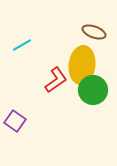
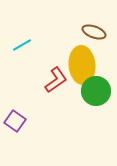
yellow ellipse: rotated 12 degrees counterclockwise
green circle: moved 3 px right, 1 px down
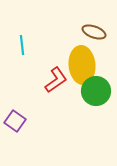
cyan line: rotated 66 degrees counterclockwise
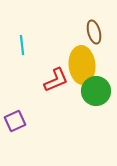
brown ellipse: rotated 55 degrees clockwise
red L-shape: rotated 12 degrees clockwise
purple square: rotated 30 degrees clockwise
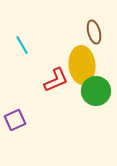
cyan line: rotated 24 degrees counterclockwise
purple square: moved 1 px up
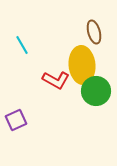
red L-shape: rotated 52 degrees clockwise
purple square: moved 1 px right
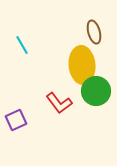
red L-shape: moved 3 px right, 23 px down; rotated 24 degrees clockwise
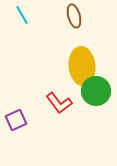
brown ellipse: moved 20 px left, 16 px up
cyan line: moved 30 px up
yellow ellipse: moved 1 px down
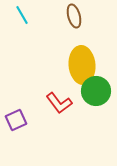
yellow ellipse: moved 1 px up
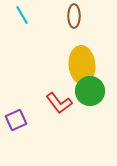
brown ellipse: rotated 15 degrees clockwise
green circle: moved 6 px left
